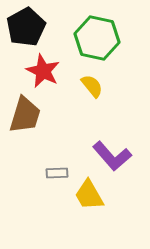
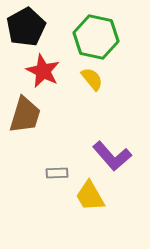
green hexagon: moved 1 px left, 1 px up
yellow semicircle: moved 7 px up
yellow trapezoid: moved 1 px right, 1 px down
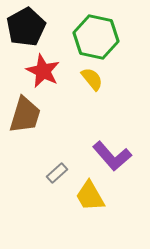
gray rectangle: rotated 40 degrees counterclockwise
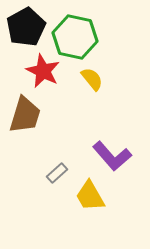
green hexagon: moved 21 px left
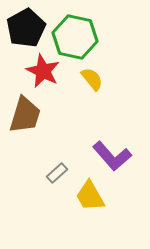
black pentagon: moved 1 px down
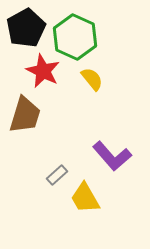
green hexagon: rotated 12 degrees clockwise
gray rectangle: moved 2 px down
yellow trapezoid: moved 5 px left, 2 px down
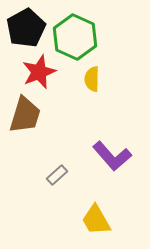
red star: moved 4 px left, 1 px down; rotated 24 degrees clockwise
yellow semicircle: rotated 140 degrees counterclockwise
yellow trapezoid: moved 11 px right, 22 px down
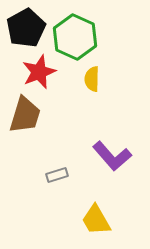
gray rectangle: rotated 25 degrees clockwise
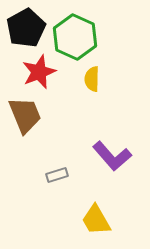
brown trapezoid: rotated 39 degrees counterclockwise
